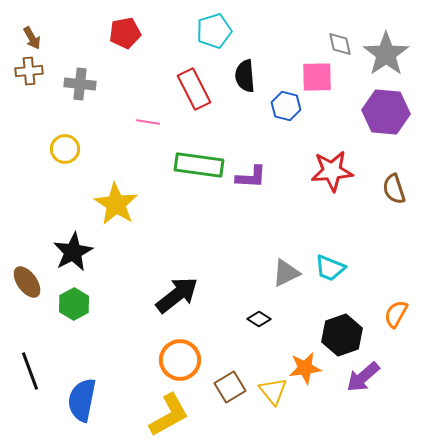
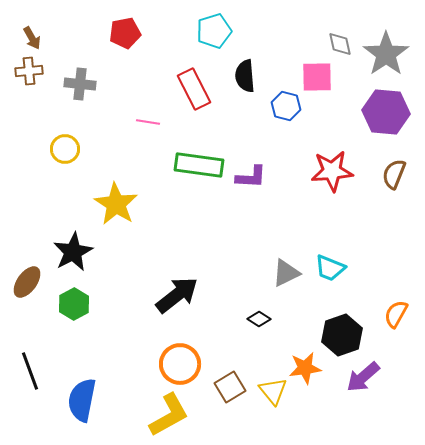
brown semicircle: moved 15 px up; rotated 40 degrees clockwise
brown ellipse: rotated 72 degrees clockwise
orange circle: moved 4 px down
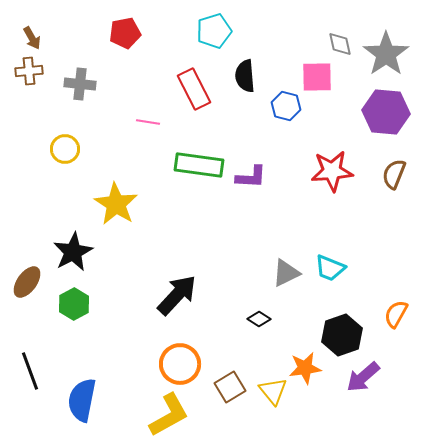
black arrow: rotated 9 degrees counterclockwise
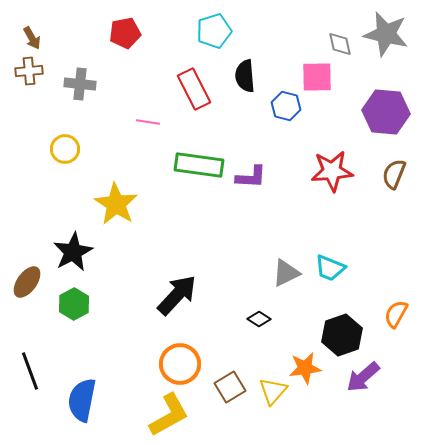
gray star: moved 20 px up; rotated 24 degrees counterclockwise
yellow triangle: rotated 20 degrees clockwise
